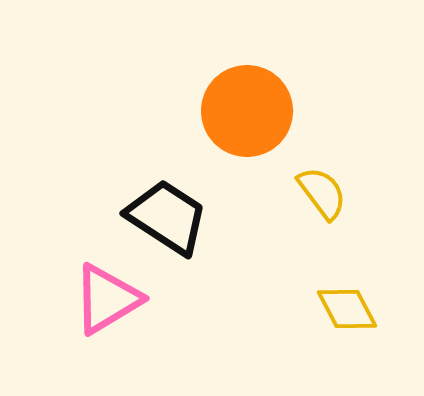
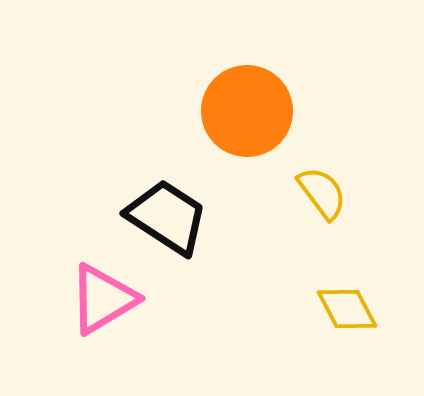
pink triangle: moved 4 px left
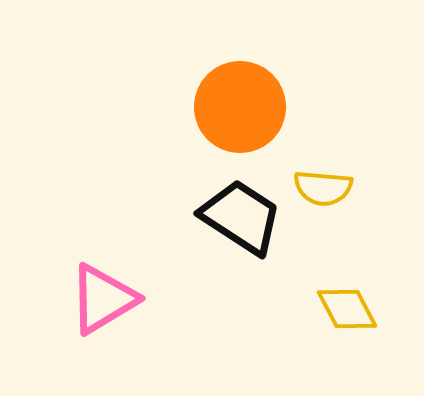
orange circle: moved 7 px left, 4 px up
yellow semicircle: moved 1 px right, 5 px up; rotated 132 degrees clockwise
black trapezoid: moved 74 px right
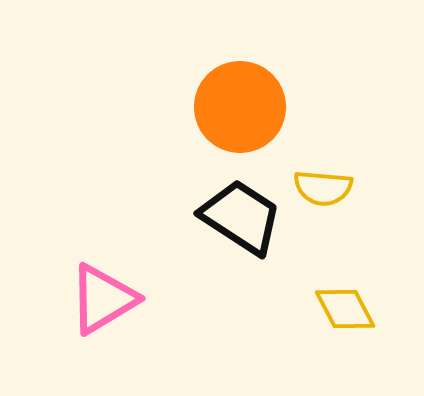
yellow diamond: moved 2 px left
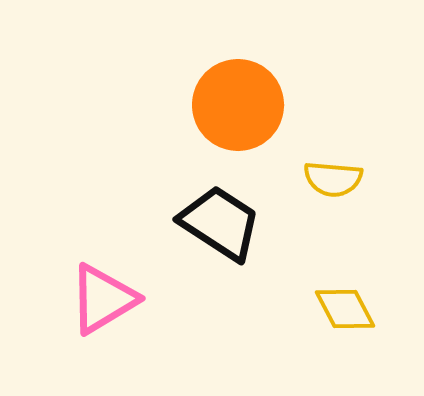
orange circle: moved 2 px left, 2 px up
yellow semicircle: moved 10 px right, 9 px up
black trapezoid: moved 21 px left, 6 px down
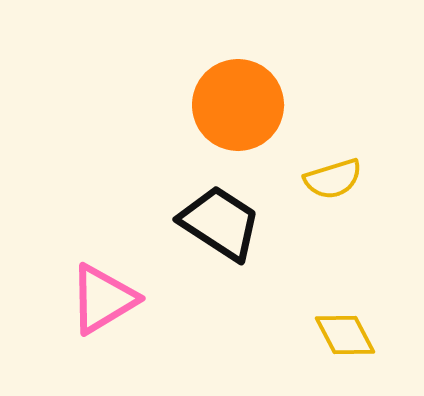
yellow semicircle: rotated 22 degrees counterclockwise
yellow diamond: moved 26 px down
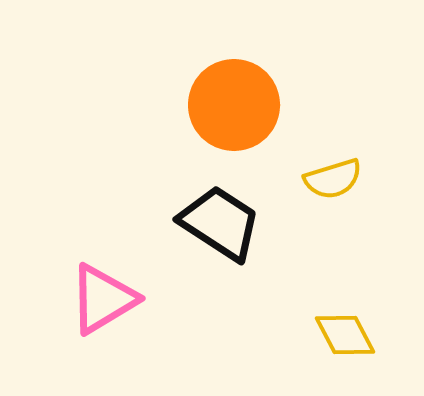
orange circle: moved 4 px left
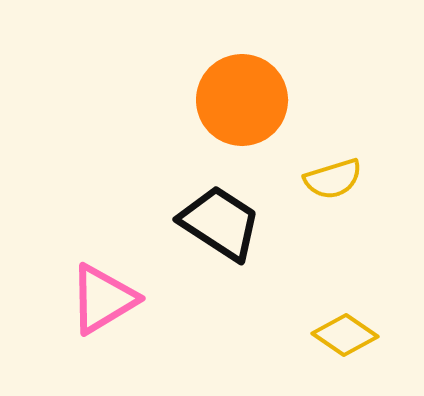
orange circle: moved 8 px right, 5 px up
yellow diamond: rotated 28 degrees counterclockwise
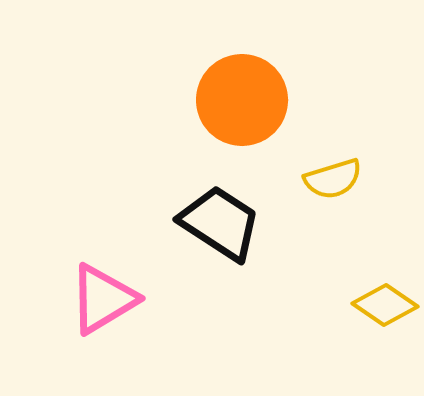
yellow diamond: moved 40 px right, 30 px up
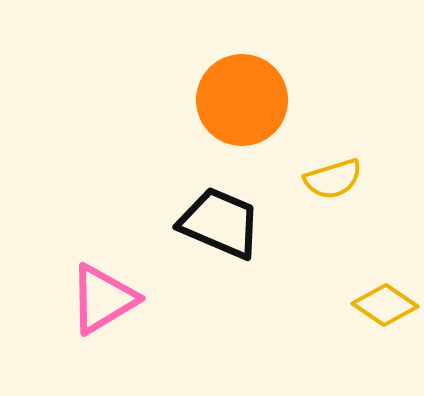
black trapezoid: rotated 10 degrees counterclockwise
